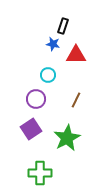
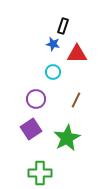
red triangle: moved 1 px right, 1 px up
cyan circle: moved 5 px right, 3 px up
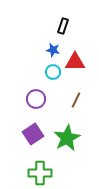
blue star: moved 6 px down
red triangle: moved 2 px left, 8 px down
purple square: moved 2 px right, 5 px down
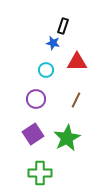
blue star: moved 7 px up
red triangle: moved 2 px right
cyan circle: moved 7 px left, 2 px up
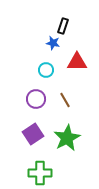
brown line: moved 11 px left; rotated 56 degrees counterclockwise
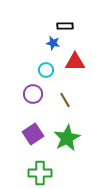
black rectangle: moved 2 px right; rotated 70 degrees clockwise
red triangle: moved 2 px left
purple circle: moved 3 px left, 5 px up
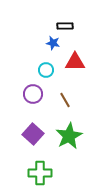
purple square: rotated 15 degrees counterclockwise
green star: moved 2 px right, 2 px up
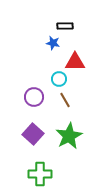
cyan circle: moved 13 px right, 9 px down
purple circle: moved 1 px right, 3 px down
green cross: moved 1 px down
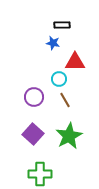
black rectangle: moved 3 px left, 1 px up
